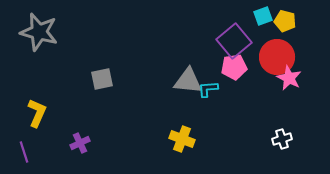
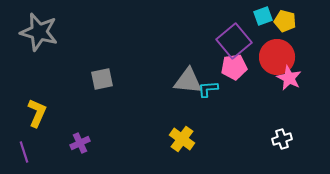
yellow cross: rotated 15 degrees clockwise
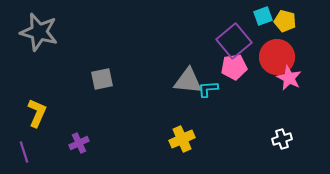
yellow cross: rotated 30 degrees clockwise
purple cross: moved 1 px left
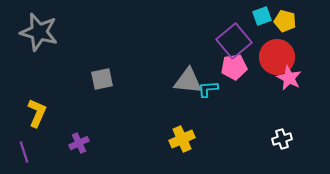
cyan square: moved 1 px left
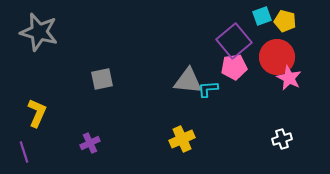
purple cross: moved 11 px right
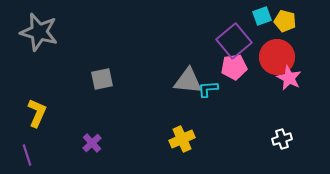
purple cross: moved 2 px right; rotated 18 degrees counterclockwise
purple line: moved 3 px right, 3 px down
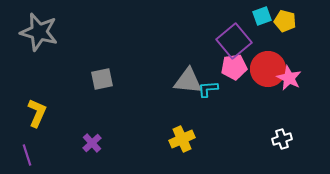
red circle: moved 9 px left, 12 px down
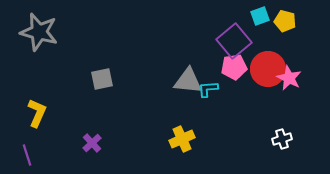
cyan square: moved 2 px left
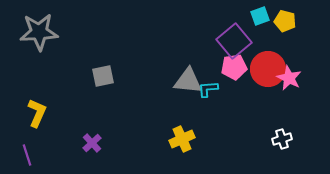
gray star: rotated 18 degrees counterclockwise
gray square: moved 1 px right, 3 px up
